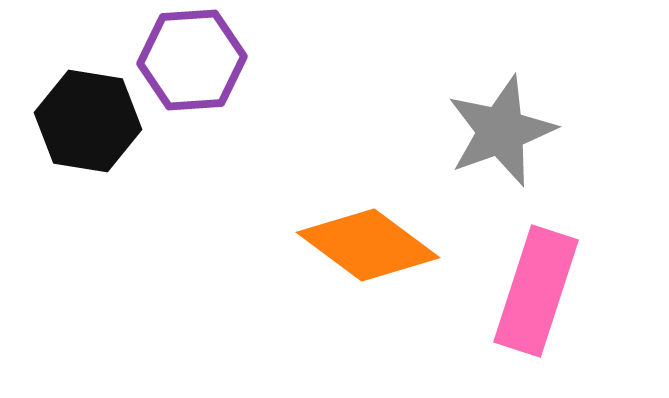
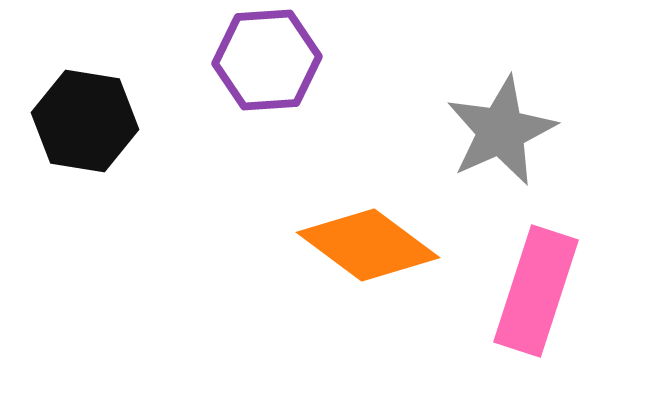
purple hexagon: moved 75 px right
black hexagon: moved 3 px left
gray star: rotated 4 degrees counterclockwise
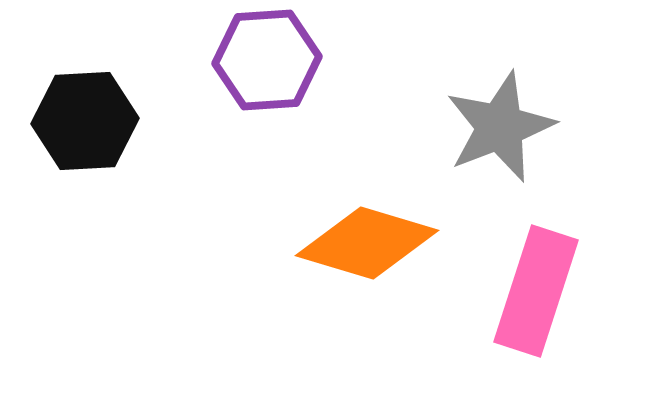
black hexagon: rotated 12 degrees counterclockwise
gray star: moved 1 px left, 4 px up; rotated 3 degrees clockwise
orange diamond: moved 1 px left, 2 px up; rotated 20 degrees counterclockwise
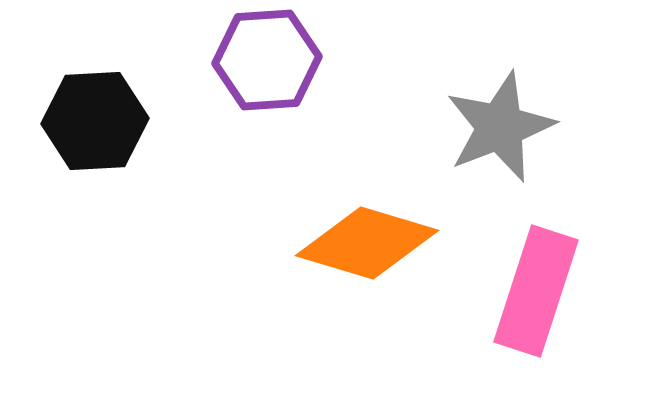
black hexagon: moved 10 px right
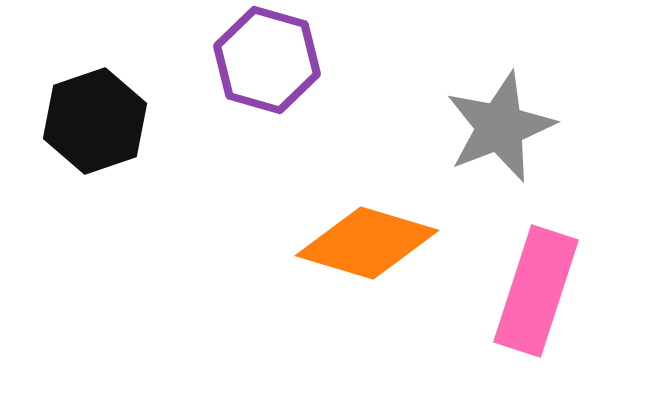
purple hexagon: rotated 20 degrees clockwise
black hexagon: rotated 16 degrees counterclockwise
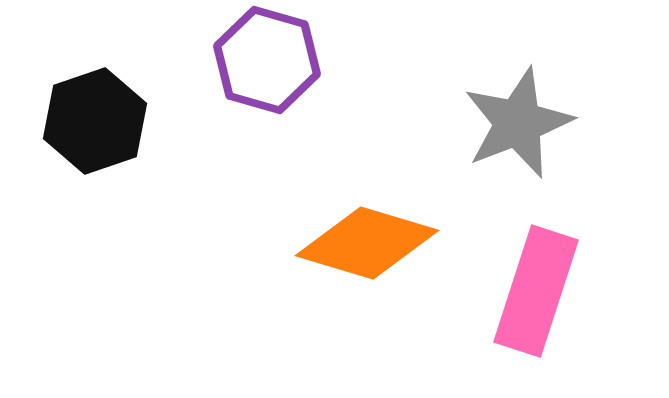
gray star: moved 18 px right, 4 px up
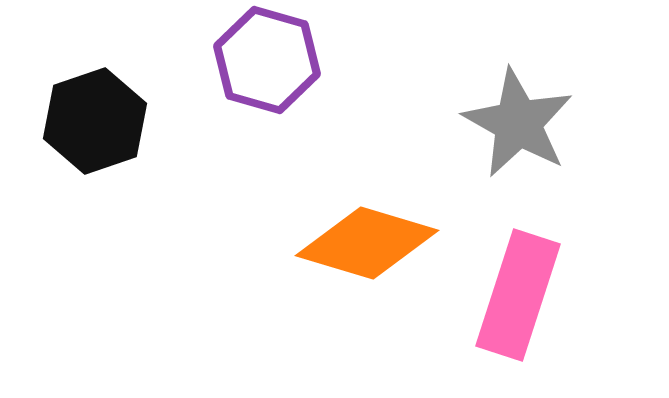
gray star: rotated 22 degrees counterclockwise
pink rectangle: moved 18 px left, 4 px down
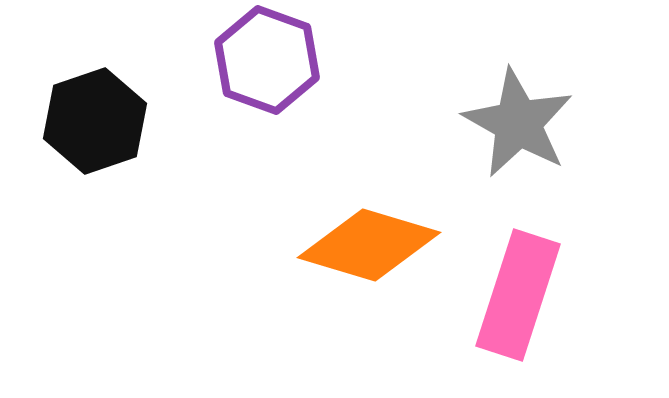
purple hexagon: rotated 4 degrees clockwise
orange diamond: moved 2 px right, 2 px down
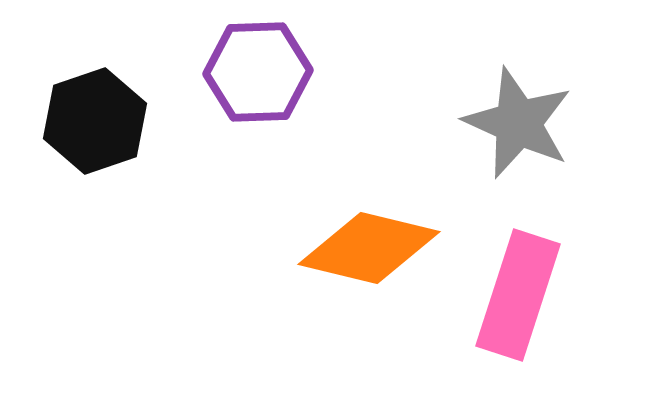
purple hexagon: moved 9 px left, 12 px down; rotated 22 degrees counterclockwise
gray star: rotated 5 degrees counterclockwise
orange diamond: moved 3 px down; rotated 3 degrees counterclockwise
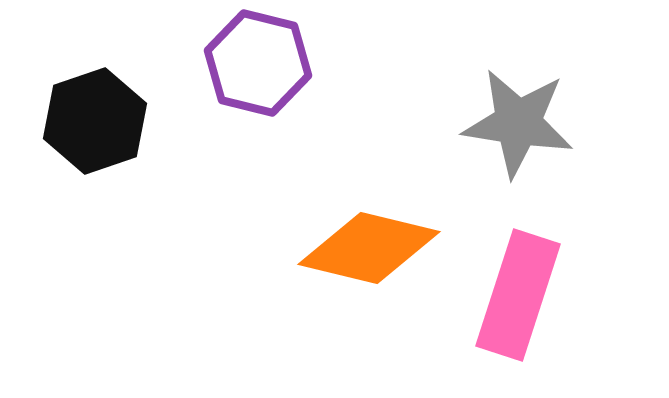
purple hexagon: moved 9 px up; rotated 16 degrees clockwise
gray star: rotated 15 degrees counterclockwise
